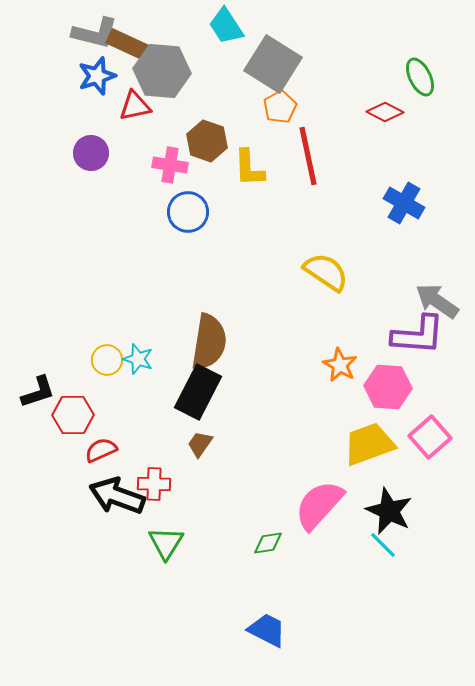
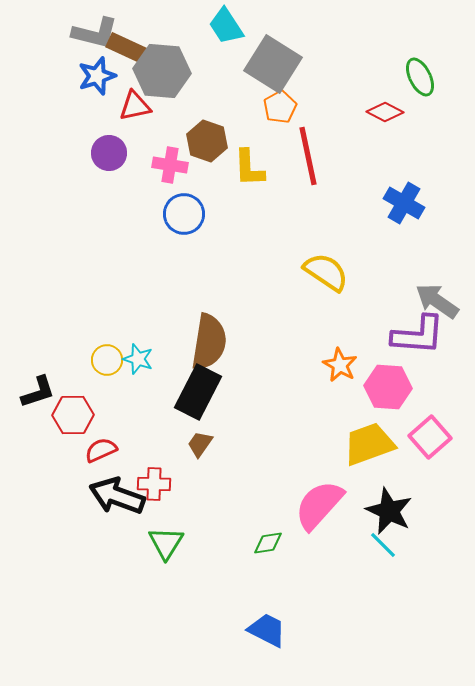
brown rectangle: moved 4 px down
purple circle: moved 18 px right
blue circle: moved 4 px left, 2 px down
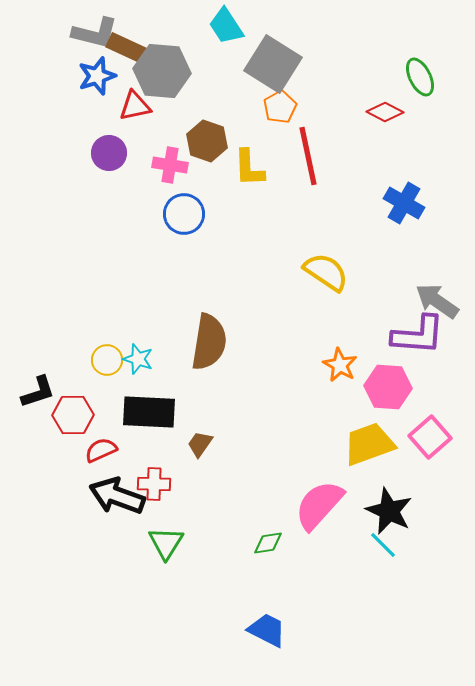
black rectangle: moved 49 px left, 20 px down; rotated 66 degrees clockwise
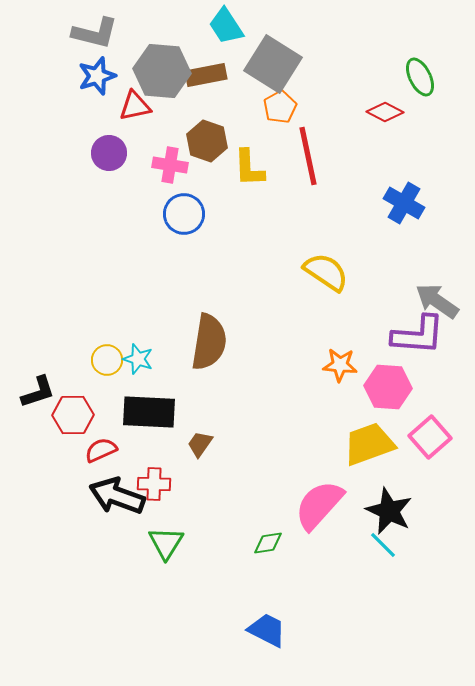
brown rectangle: moved 79 px right, 27 px down; rotated 36 degrees counterclockwise
orange star: rotated 24 degrees counterclockwise
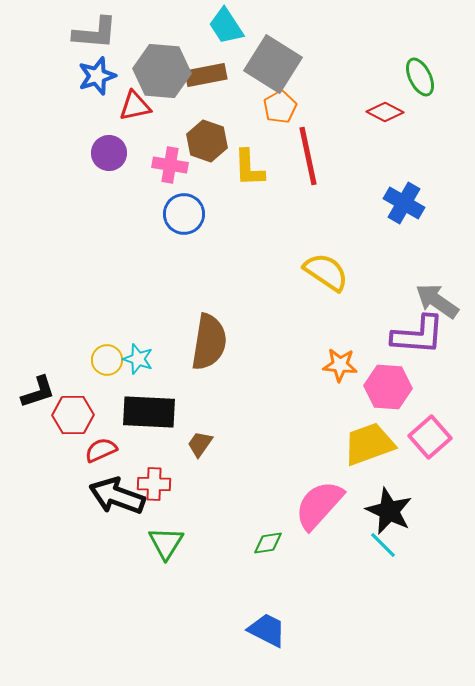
gray L-shape: rotated 9 degrees counterclockwise
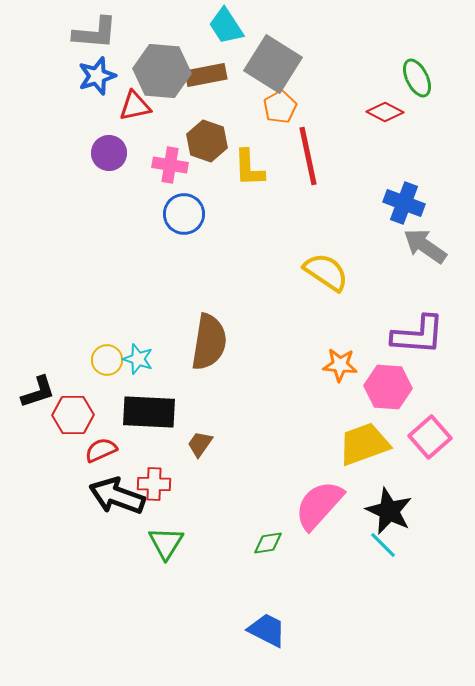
green ellipse: moved 3 px left, 1 px down
blue cross: rotated 9 degrees counterclockwise
gray arrow: moved 12 px left, 55 px up
yellow trapezoid: moved 5 px left
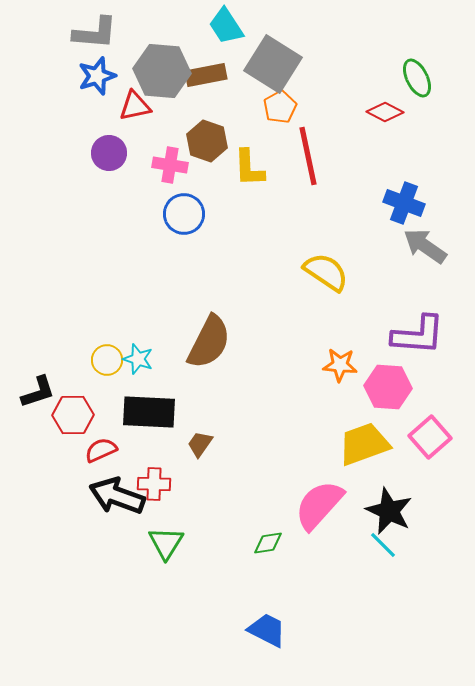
brown semicircle: rotated 18 degrees clockwise
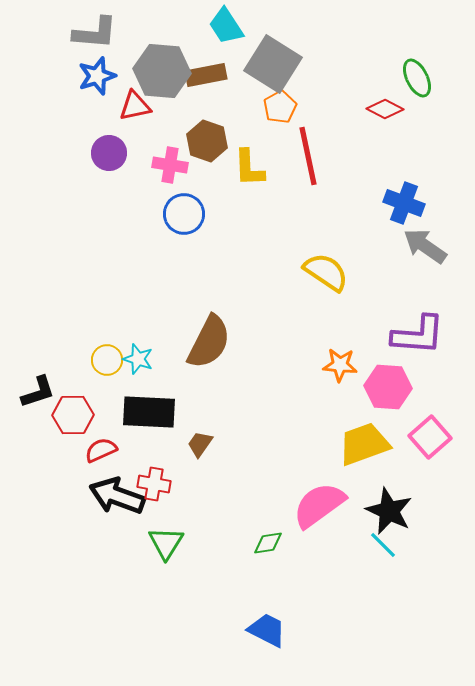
red diamond: moved 3 px up
red cross: rotated 8 degrees clockwise
pink semicircle: rotated 12 degrees clockwise
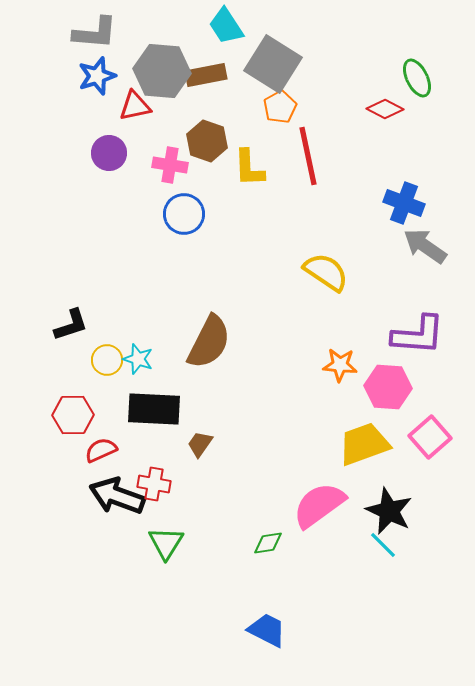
black L-shape: moved 33 px right, 67 px up
black rectangle: moved 5 px right, 3 px up
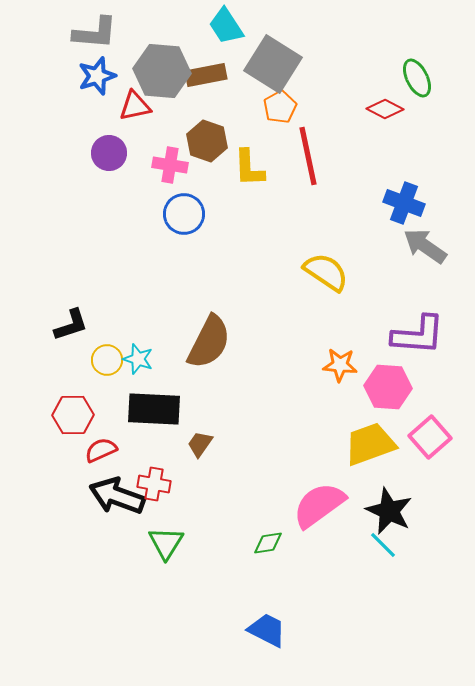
yellow trapezoid: moved 6 px right
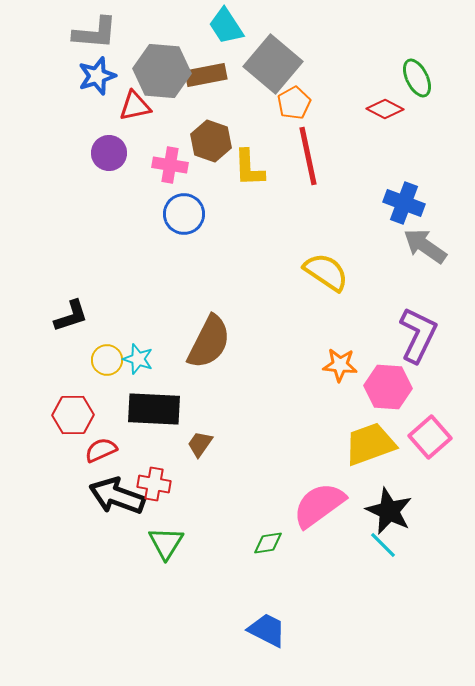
gray square: rotated 8 degrees clockwise
orange pentagon: moved 14 px right, 4 px up
brown hexagon: moved 4 px right
black L-shape: moved 9 px up
purple L-shape: rotated 68 degrees counterclockwise
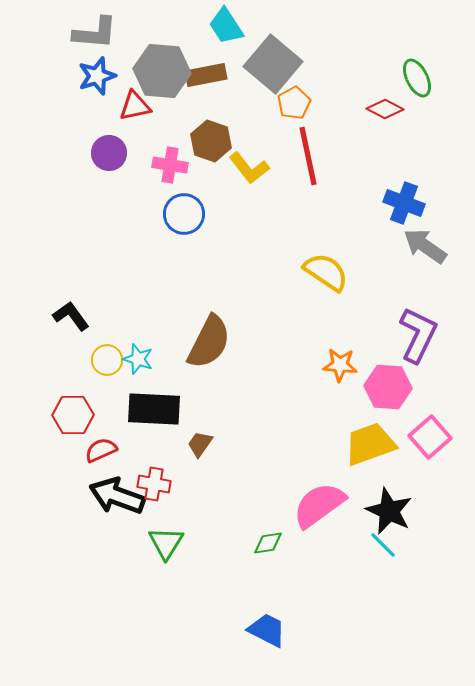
yellow L-shape: rotated 36 degrees counterclockwise
black L-shape: rotated 108 degrees counterclockwise
